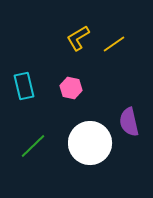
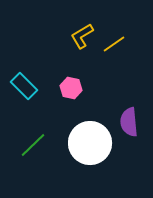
yellow L-shape: moved 4 px right, 2 px up
cyan rectangle: rotated 32 degrees counterclockwise
purple semicircle: rotated 8 degrees clockwise
green line: moved 1 px up
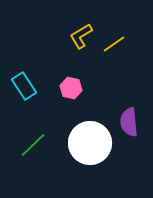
yellow L-shape: moved 1 px left
cyan rectangle: rotated 12 degrees clockwise
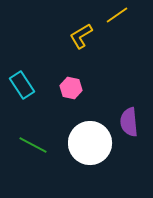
yellow line: moved 3 px right, 29 px up
cyan rectangle: moved 2 px left, 1 px up
green line: rotated 72 degrees clockwise
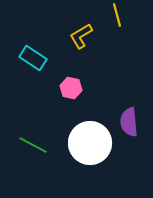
yellow line: rotated 70 degrees counterclockwise
cyan rectangle: moved 11 px right, 27 px up; rotated 24 degrees counterclockwise
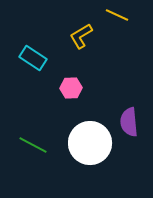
yellow line: rotated 50 degrees counterclockwise
pink hexagon: rotated 15 degrees counterclockwise
